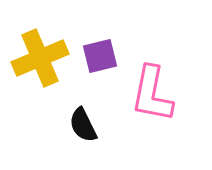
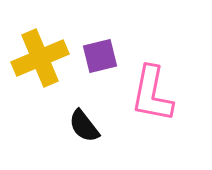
black semicircle: moved 1 px right, 1 px down; rotated 12 degrees counterclockwise
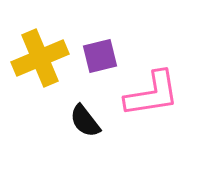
pink L-shape: rotated 110 degrees counterclockwise
black semicircle: moved 1 px right, 5 px up
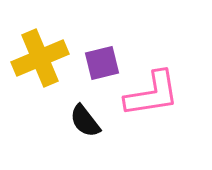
purple square: moved 2 px right, 7 px down
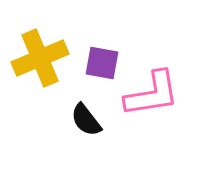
purple square: rotated 24 degrees clockwise
black semicircle: moved 1 px right, 1 px up
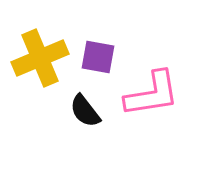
purple square: moved 4 px left, 6 px up
black semicircle: moved 1 px left, 9 px up
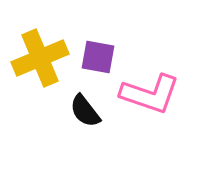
pink L-shape: moved 2 px left; rotated 28 degrees clockwise
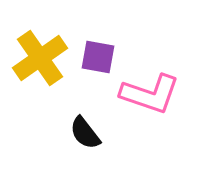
yellow cross: rotated 12 degrees counterclockwise
black semicircle: moved 22 px down
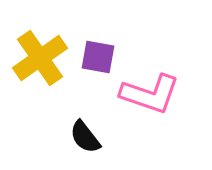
black semicircle: moved 4 px down
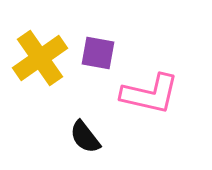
purple square: moved 4 px up
pink L-shape: rotated 6 degrees counterclockwise
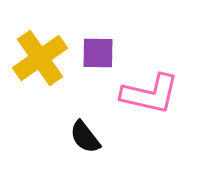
purple square: rotated 9 degrees counterclockwise
